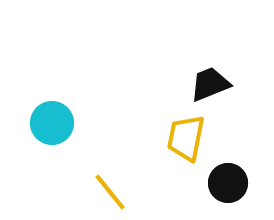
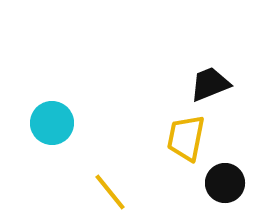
black circle: moved 3 px left
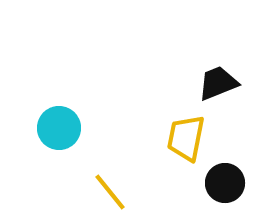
black trapezoid: moved 8 px right, 1 px up
cyan circle: moved 7 px right, 5 px down
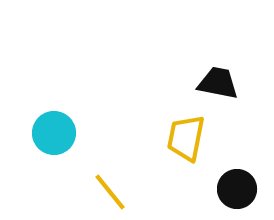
black trapezoid: rotated 33 degrees clockwise
cyan circle: moved 5 px left, 5 px down
black circle: moved 12 px right, 6 px down
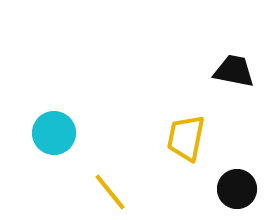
black trapezoid: moved 16 px right, 12 px up
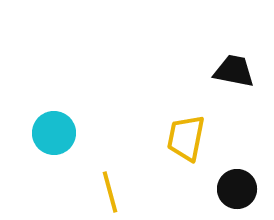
yellow line: rotated 24 degrees clockwise
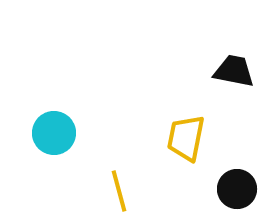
yellow line: moved 9 px right, 1 px up
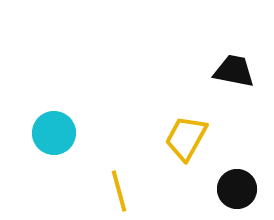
yellow trapezoid: rotated 18 degrees clockwise
